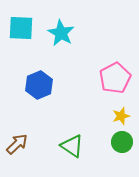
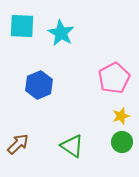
cyan square: moved 1 px right, 2 px up
pink pentagon: moved 1 px left
brown arrow: moved 1 px right
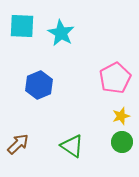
pink pentagon: moved 1 px right
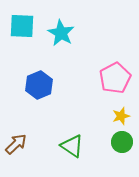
brown arrow: moved 2 px left
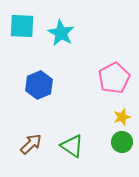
pink pentagon: moved 1 px left
yellow star: moved 1 px right, 1 px down
brown arrow: moved 15 px right
